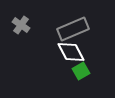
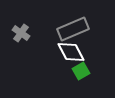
gray cross: moved 8 px down
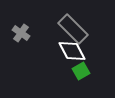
gray rectangle: rotated 68 degrees clockwise
white diamond: moved 1 px right, 1 px up
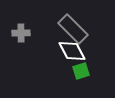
gray cross: rotated 36 degrees counterclockwise
green square: rotated 12 degrees clockwise
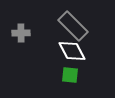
gray rectangle: moved 3 px up
green square: moved 11 px left, 4 px down; rotated 24 degrees clockwise
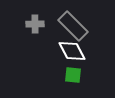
gray cross: moved 14 px right, 9 px up
green square: moved 3 px right
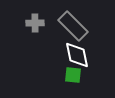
gray cross: moved 1 px up
white diamond: moved 5 px right, 4 px down; rotated 16 degrees clockwise
